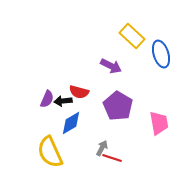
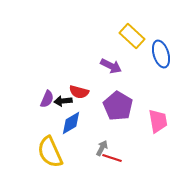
pink trapezoid: moved 1 px left, 2 px up
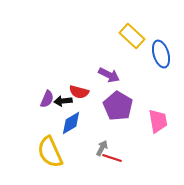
purple arrow: moved 2 px left, 9 px down
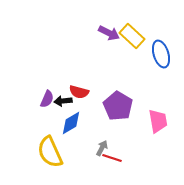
purple arrow: moved 42 px up
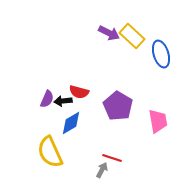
gray arrow: moved 22 px down
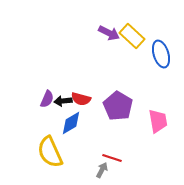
red semicircle: moved 2 px right, 7 px down
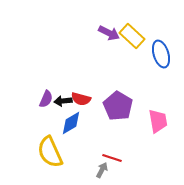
purple semicircle: moved 1 px left
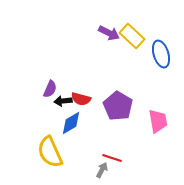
purple semicircle: moved 4 px right, 10 px up
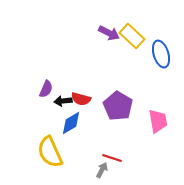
purple semicircle: moved 4 px left
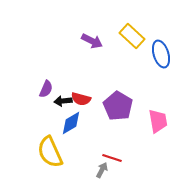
purple arrow: moved 17 px left, 8 px down
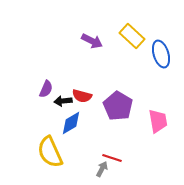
red semicircle: moved 1 px right, 3 px up
gray arrow: moved 1 px up
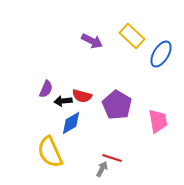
blue ellipse: rotated 48 degrees clockwise
purple pentagon: moved 1 px left, 1 px up
